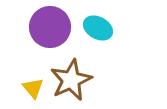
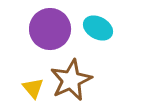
purple circle: moved 2 px down
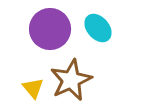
cyan ellipse: rotated 20 degrees clockwise
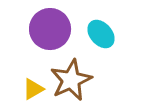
cyan ellipse: moved 3 px right, 6 px down
yellow triangle: moved 1 px down; rotated 40 degrees clockwise
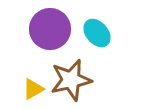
cyan ellipse: moved 4 px left, 1 px up
brown star: rotated 12 degrees clockwise
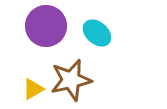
purple circle: moved 4 px left, 3 px up
cyan ellipse: rotated 8 degrees counterclockwise
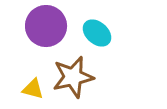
brown star: moved 2 px right, 3 px up
yellow triangle: rotated 45 degrees clockwise
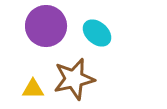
brown star: moved 1 px right, 2 px down
yellow triangle: rotated 15 degrees counterclockwise
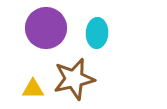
purple circle: moved 2 px down
cyan ellipse: rotated 52 degrees clockwise
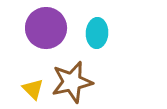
brown star: moved 2 px left, 3 px down
yellow triangle: rotated 45 degrees clockwise
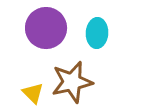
yellow triangle: moved 4 px down
